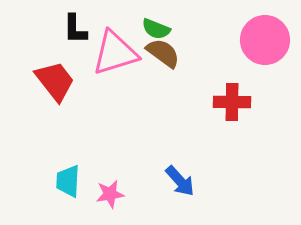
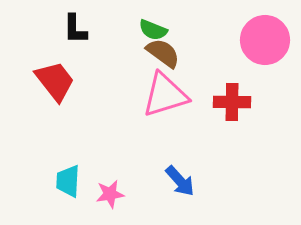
green semicircle: moved 3 px left, 1 px down
pink triangle: moved 50 px right, 42 px down
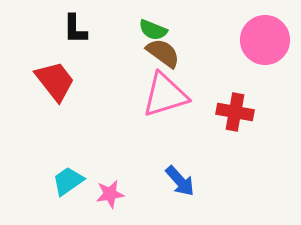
red cross: moved 3 px right, 10 px down; rotated 9 degrees clockwise
cyan trapezoid: rotated 52 degrees clockwise
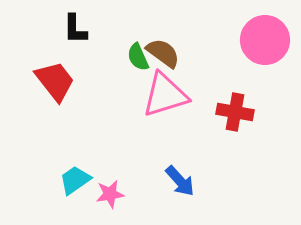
green semicircle: moved 15 px left, 27 px down; rotated 44 degrees clockwise
cyan trapezoid: moved 7 px right, 1 px up
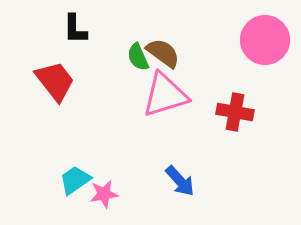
pink star: moved 6 px left
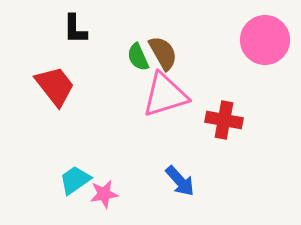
brown semicircle: rotated 24 degrees clockwise
red trapezoid: moved 5 px down
red cross: moved 11 px left, 8 px down
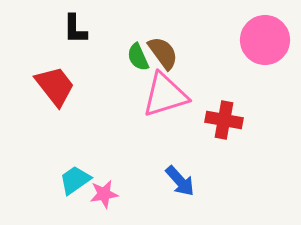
brown semicircle: rotated 6 degrees counterclockwise
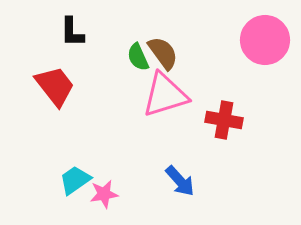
black L-shape: moved 3 px left, 3 px down
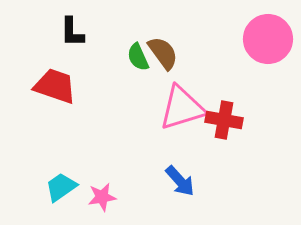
pink circle: moved 3 px right, 1 px up
red trapezoid: rotated 33 degrees counterclockwise
pink triangle: moved 17 px right, 13 px down
cyan trapezoid: moved 14 px left, 7 px down
pink star: moved 2 px left, 3 px down
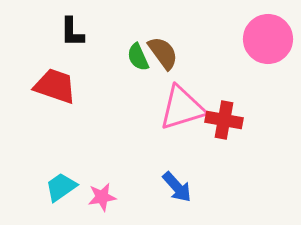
blue arrow: moved 3 px left, 6 px down
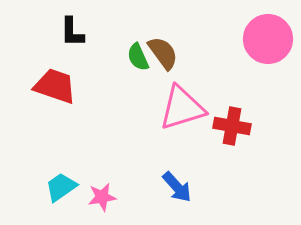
red cross: moved 8 px right, 6 px down
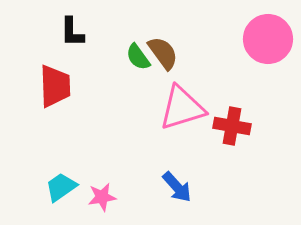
green semicircle: rotated 12 degrees counterclockwise
red trapezoid: rotated 69 degrees clockwise
